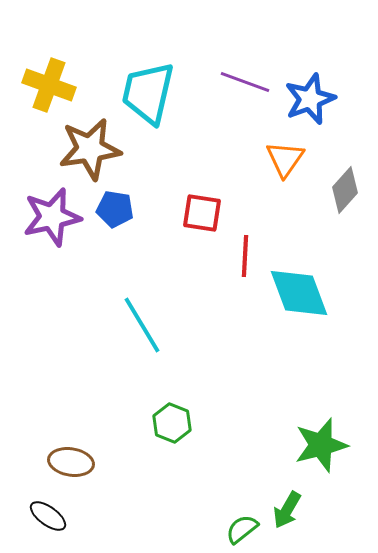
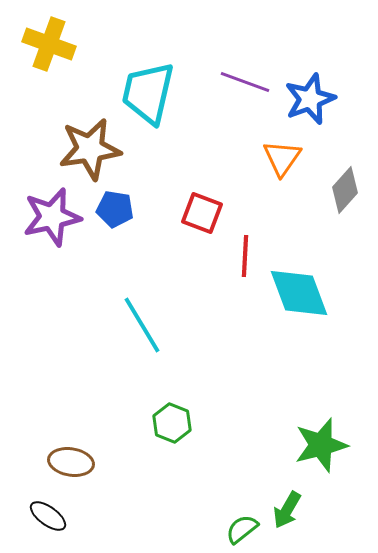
yellow cross: moved 41 px up
orange triangle: moved 3 px left, 1 px up
red square: rotated 12 degrees clockwise
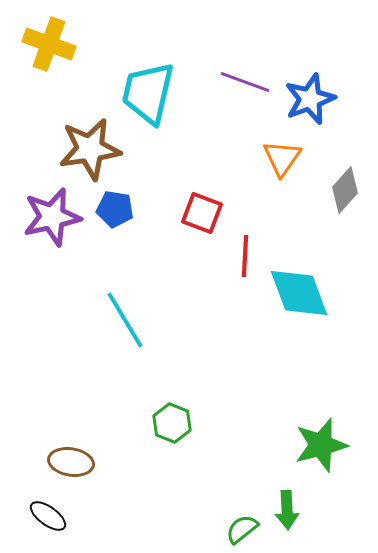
cyan line: moved 17 px left, 5 px up
green arrow: rotated 33 degrees counterclockwise
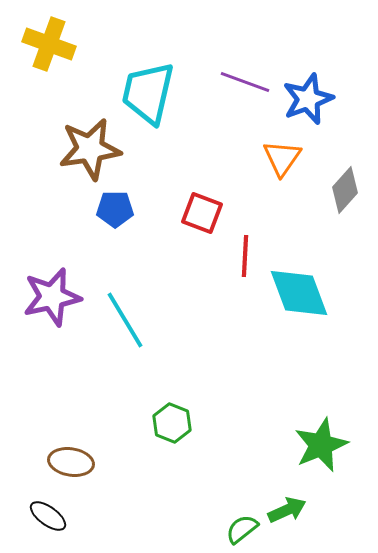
blue star: moved 2 px left
blue pentagon: rotated 9 degrees counterclockwise
purple star: moved 80 px down
green star: rotated 8 degrees counterclockwise
green arrow: rotated 111 degrees counterclockwise
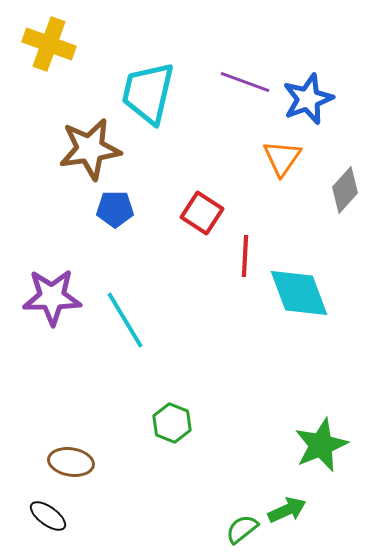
red square: rotated 12 degrees clockwise
purple star: rotated 12 degrees clockwise
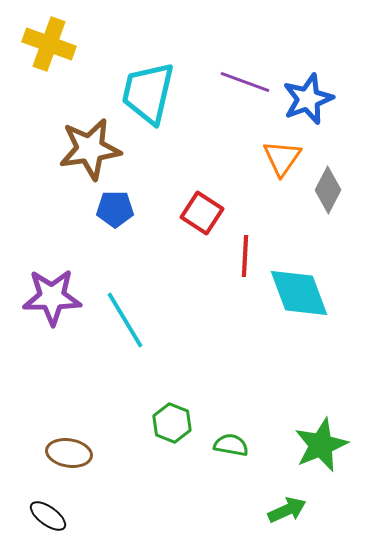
gray diamond: moved 17 px left; rotated 15 degrees counterclockwise
brown ellipse: moved 2 px left, 9 px up
green semicircle: moved 11 px left, 84 px up; rotated 48 degrees clockwise
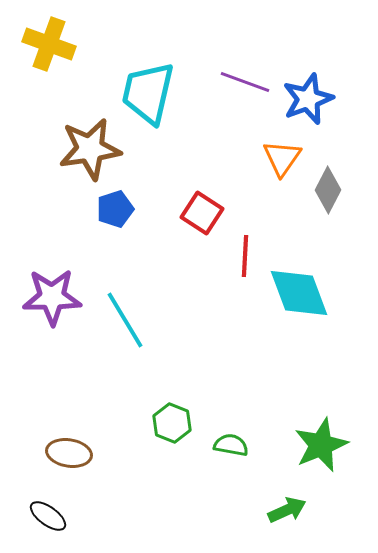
blue pentagon: rotated 18 degrees counterclockwise
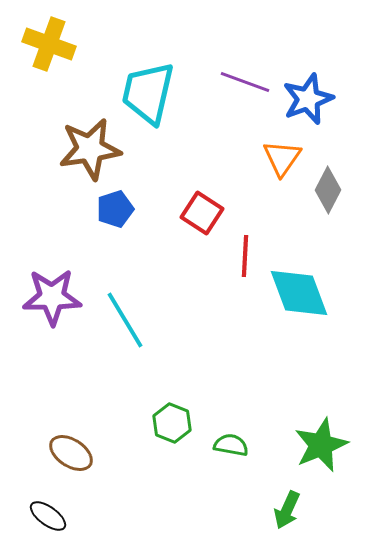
brown ellipse: moved 2 px right; rotated 24 degrees clockwise
green arrow: rotated 138 degrees clockwise
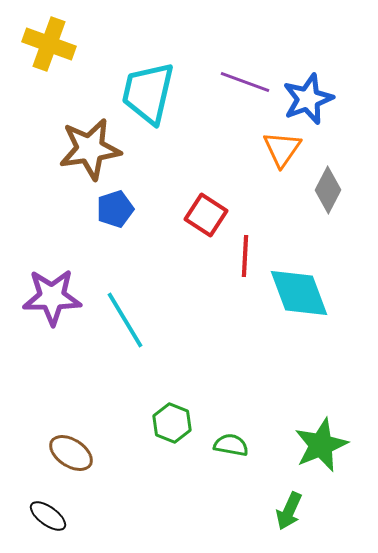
orange triangle: moved 9 px up
red square: moved 4 px right, 2 px down
green arrow: moved 2 px right, 1 px down
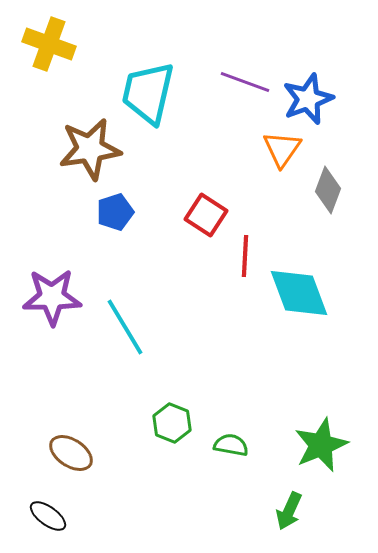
gray diamond: rotated 6 degrees counterclockwise
blue pentagon: moved 3 px down
cyan line: moved 7 px down
